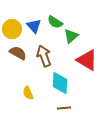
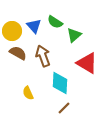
yellow circle: moved 2 px down
green triangle: moved 3 px right, 1 px up
brown arrow: moved 1 px left
red triangle: moved 3 px down
brown line: rotated 40 degrees counterclockwise
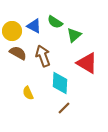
blue triangle: rotated 21 degrees counterclockwise
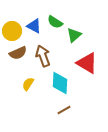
brown semicircle: rotated 126 degrees clockwise
yellow semicircle: moved 9 px up; rotated 56 degrees clockwise
brown line: moved 2 px down; rotated 16 degrees clockwise
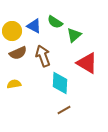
yellow semicircle: moved 14 px left; rotated 48 degrees clockwise
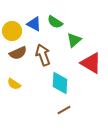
blue triangle: moved 2 px up
green triangle: moved 5 px down
brown arrow: moved 1 px up
red triangle: moved 4 px right
yellow semicircle: rotated 136 degrees counterclockwise
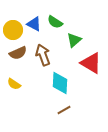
yellow circle: moved 1 px right, 1 px up
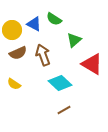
green semicircle: moved 1 px left, 3 px up
yellow circle: moved 1 px left
red triangle: moved 1 px right, 1 px down
cyan diamond: rotated 50 degrees counterclockwise
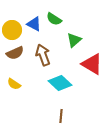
brown semicircle: moved 3 px left
brown line: moved 3 px left, 6 px down; rotated 56 degrees counterclockwise
